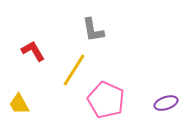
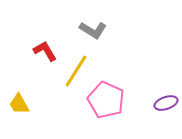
gray L-shape: rotated 48 degrees counterclockwise
red L-shape: moved 12 px right
yellow line: moved 2 px right, 1 px down
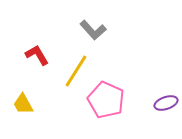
gray L-shape: rotated 16 degrees clockwise
red L-shape: moved 8 px left, 4 px down
yellow trapezoid: moved 4 px right
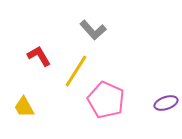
red L-shape: moved 2 px right, 1 px down
yellow trapezoid: moved 1 px right, 3 px down
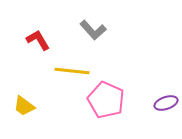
red L-shape: moved 1 px left, 16 px up
yellow line: moved 4 px left; rotated 64 degrees clockwise
yellow trapezoid: moved 1 px up; rotated 25 degrees counterclockwise
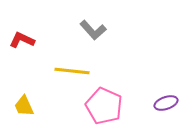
red L-shape: moved 16 px left; rotated 35 degrees counterclockwise
pink pentagon: moved 2 px left, 6 px down
yellow trapezoid: rotated 30 degrees clockwise
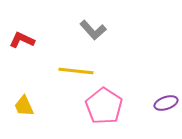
yellow line: moved 4 px right
pink pentagon: rotated 9 degrees clockwise
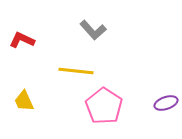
yellow trapezoid: moved 5 px up
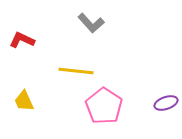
gray L-shape: moved 2 px left, 7 px up
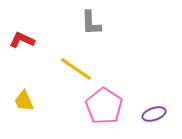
gray L-shape: rotated 40 degrees clockwise
yellow line: moved 2 px up; rotated 28 degrees clockwise
purple ellipse: moved 12 px left, 11 px down
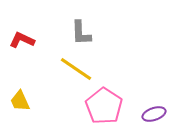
gray L-shape: moved 10 px left, 10 px down
yellow trapezoid: moved 4 px left
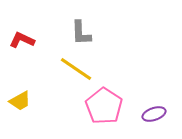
yellow trapezoid: rotated 95 degrees counterclockwise
